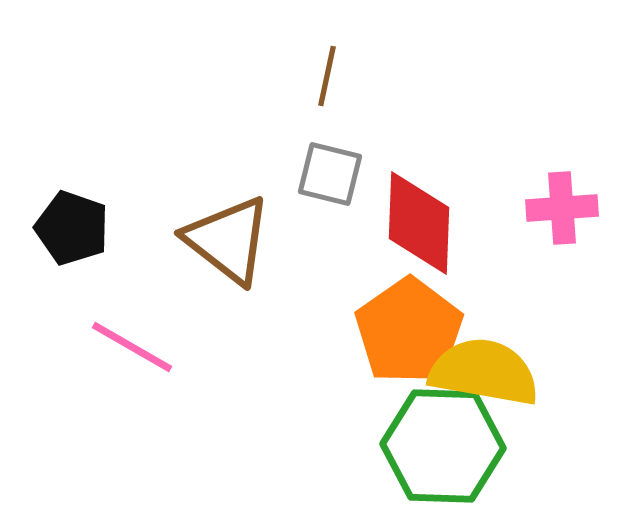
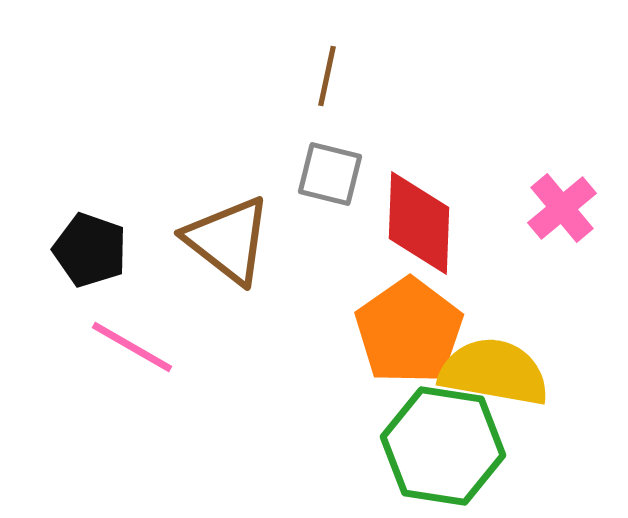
pink cross: rotated 36 degrees counterclockwise
black pentagon: moved 18 px right, 22 px down
yellow semicircle: moved 10 px right
green hexagon: rotated 7 degrees clockwise
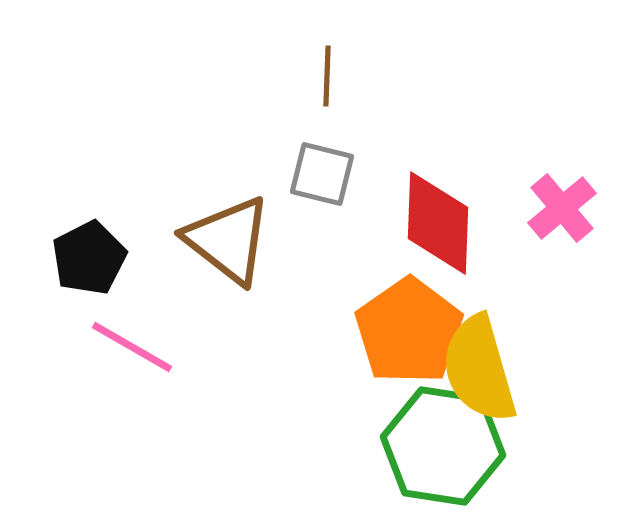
brown line: rotated 10 degrees counterclockwise
gray square: moved 8 px left
red diamond: moved 19 px right
black pentagon: moved 1 px left, 8 px down; rotated 26 degrees clockwise
yellow semicircle: moved 15 px left, 3 px up; rotated 116 degrees counterclockwise
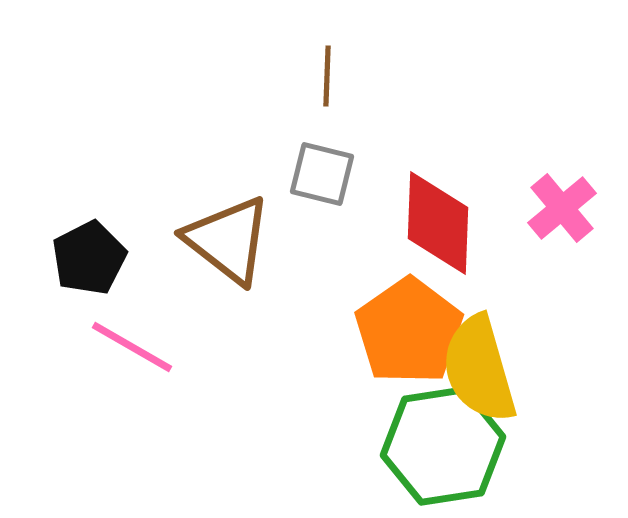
green hexagon: rotated 18 degrees counterclockwise
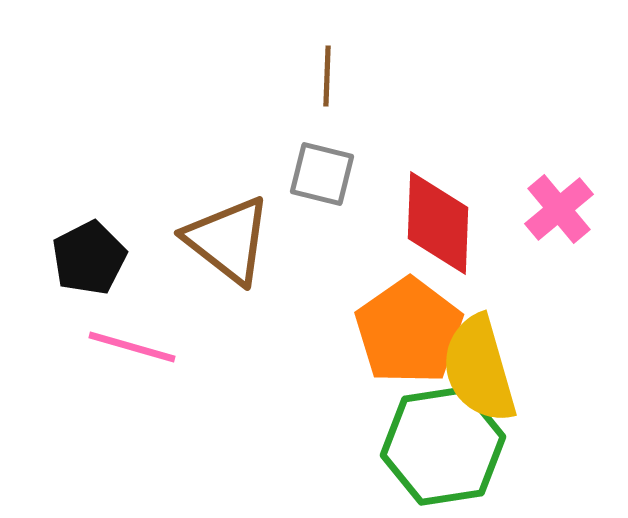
pink cross: moved 3 px left, 1 px down
pink line: rotated 14 degrees counterclockwise
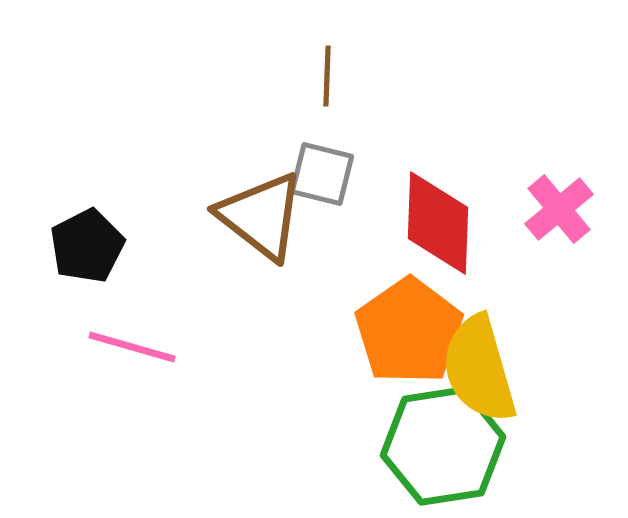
brown triangle: moved 33 px right, 24 px up
black pentagon: moved 2 px left, 12 px up
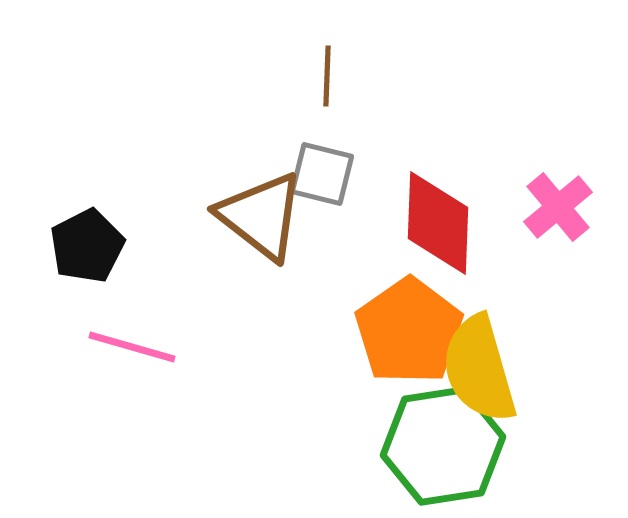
pink cross: moved 1 px left, 2 px up
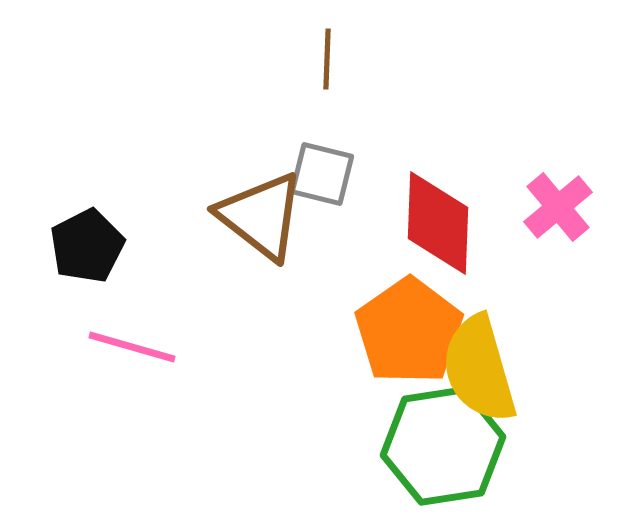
brown line: moved 17 px up
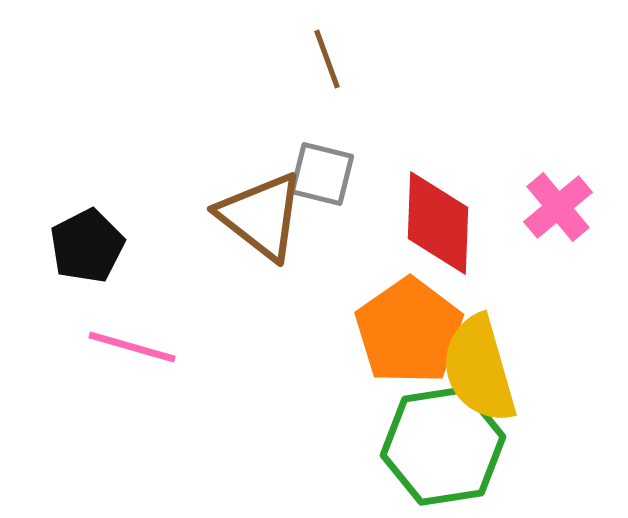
brown line: rotated 22 degrees counterclockwise
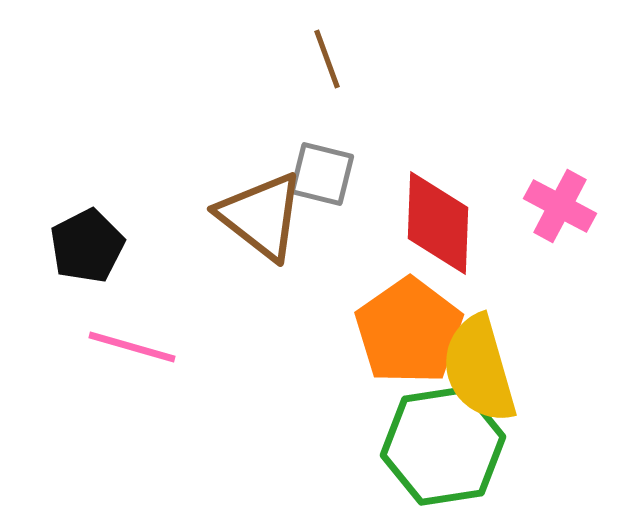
pink cross: moved 2 px right, 1 px up; rotated 22 degrees counterclockwise
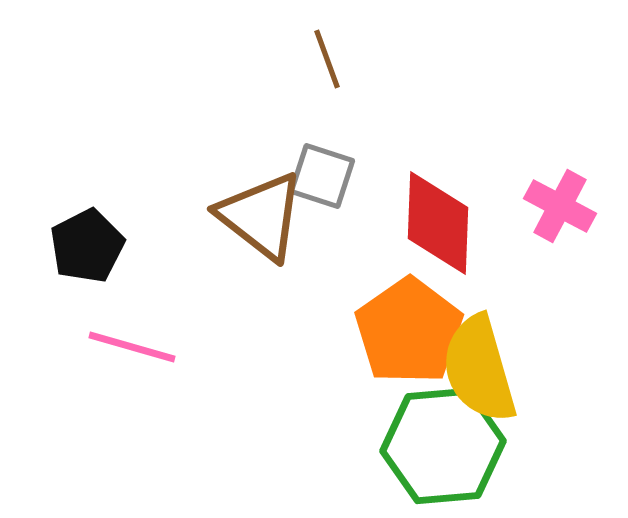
gray square: moved 2 px down; rotated 4 degrees clockwise
green hexagon: rotated 4 degrees clockwise
